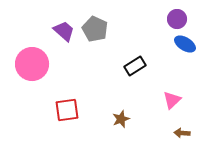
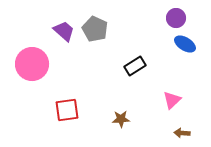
purple circle: moved 1 px left, 1 px up
brown star: rotated 18 degrees clockwise
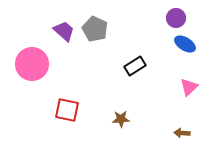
pink triangle: moved 17 px right, 13 px up
red square: rotated 20 degrees clockwise
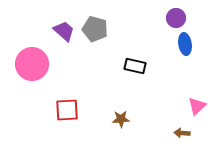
gray pentagon: rotated 10 degrees counterclockwise
blue ellipse: rotated 50 degrees clockwise
black rectangle: rotated 45 degrees clockwise
pink triangle: moved 8 px right, 19 px down
red square: rotated 15 degrees counterclockwise
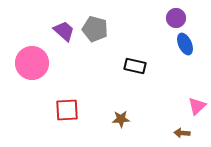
blue ellipse: rotated 15 degrees counterclockwise
pink circle: moved 1 px up
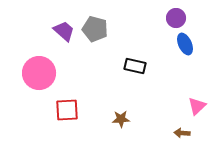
pink circle: moved 7 px right, 10 px down
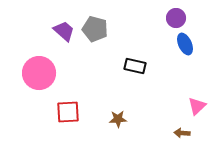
red square: moved 1 px right, 2 px down
brown star: moved 3 px left
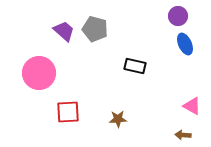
purple circle: moved 2 px right, 2 px up
pink triangle: moved 5 px left; rotated 48 degrees counterclockwise
brown arrow: moved 1 px right, 2 px down
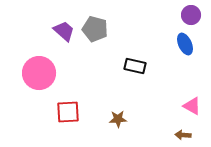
purple circle: moved 13 px right, 1 px up
